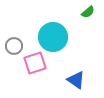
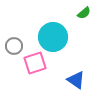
green semicircle: moved 4 px left, 1 px down
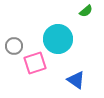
green semicircle: moved 2 px right, 2 px up
cyan circle: moved 5 px right, 2 px down
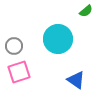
pink square: moved 16 px left, 9 px down
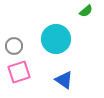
cyan circle: moved 2 px left
blue triangle: moved 12 px left
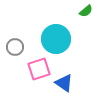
gray circle: moved 1 px right, 1 px down
pink square: moved 20 px right, 3 px up
blue triangle: moved 3 px down
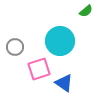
cyan circle: moved 4 px right, 2 px down
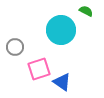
green semicircle: rotated 112 degrees counterclockwise
cyan circle: moved 1 px right, 11 px up
blue triangle: moved 2 px left, 1 px up
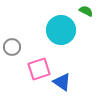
gray circle: moved 3 px left
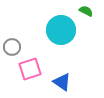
pink square: moved 9 px left
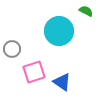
cyan circle: moved 2 px left, 1 px down
gray circle: moved 2 px down
pink square: moved 4 px right, 3 px down
